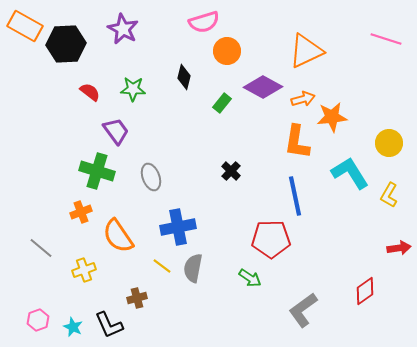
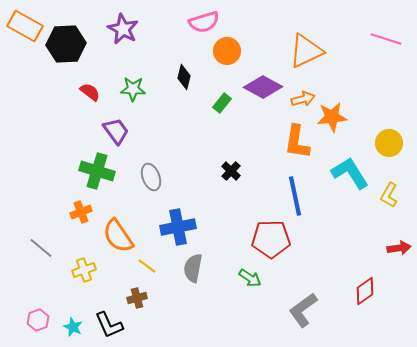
yellow line: moved 15 px left
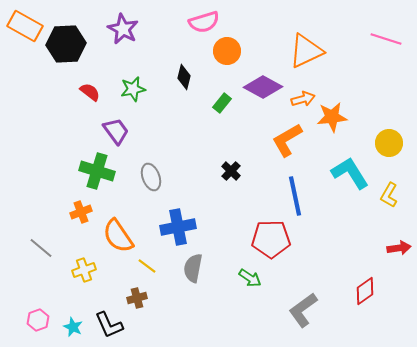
green star: rotated 15 degrees counterclockwise
orange L-shape: moved 10 px left, 2 px up; rotated 51 degrees clockwise
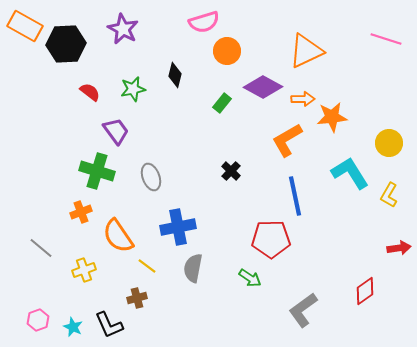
black diamond: moved 9 px left, 2 px up
orange arrow: rotated 15 degrees clockwise
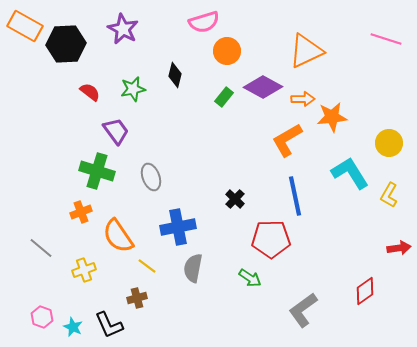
green rectangle: moved 2 px right, 6 px up
black cross: moved 4 px right, 28 px down
pink hexagon: moved 4 px right, 3 px up; rotated 20 degrees counterclockwise
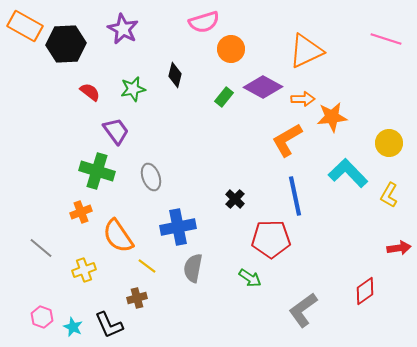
orange circle: moved 4 px right, 2 px up
cyan L-shape: moved 2 px left; rotated 12 degrees counterclockwise
